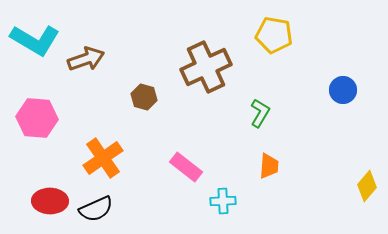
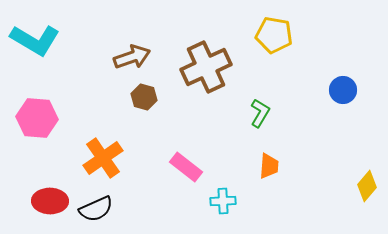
brown arrow: moved 46 px right, 2 px up
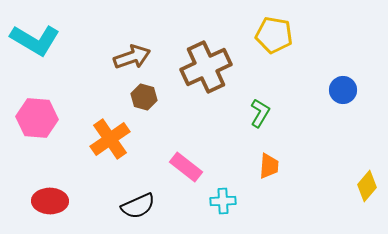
orange cross: moved 7 px right, 19 px up
black semicircle: moved 42 px right, 3 px up
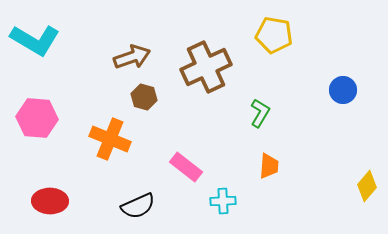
orange cross: rotated 33 degrees counterclockwise
